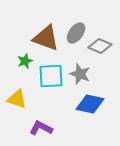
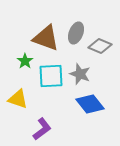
gray ellipse: rotated 15 degrees counterclockwise
green star: rotated 14 degrees counterclockwise
yellow triangle: moved 1 px right
blue diamond: rotated 40 degrees clockwise
purple L-shape: moved 1 px right, 1 px down; rotated 115 degrees clockwise
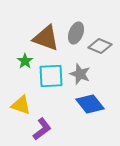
yellow triangle: moved 3 px right, 6 px down
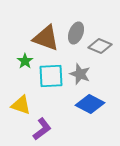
blue diamond: rotated 24 degrees counterclockwise
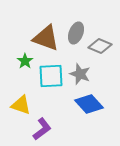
blue diamond: moved 1 px left; rotated 20 degrees clockwise
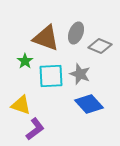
purple L-shape: moved 7 px left
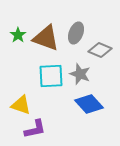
gray diamond: moved 4 px down
green star: moved 7 px left, 26 px up
purple L-shape: rotated 25 degrees clockwise
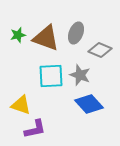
green star: rotated 21 degrees clockwise
gray star: moved 1 px down
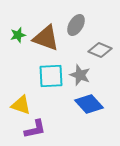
gray ellipse: moved 8 px up; rotated 10 degrees clockwise
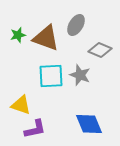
blue diamond: moved 20 px down; rotated 20 degrees clockwise
